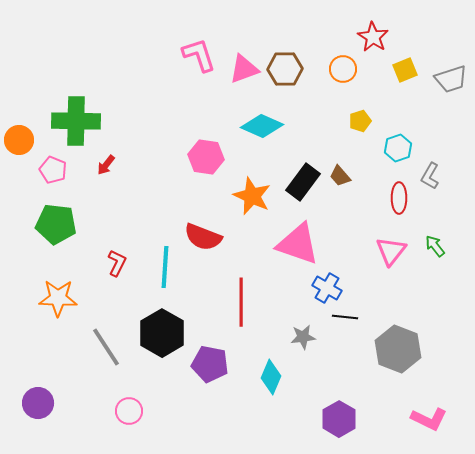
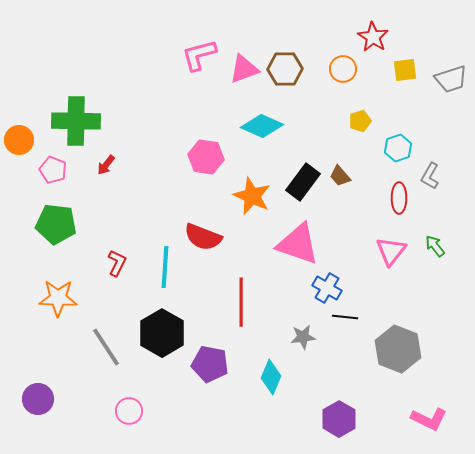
pink L-shape at (199, 55): rotated 87 degrees counterclockwise
yellow square at (405, 70): rotated 15 degrees clockwise
purple circle at (38, 403): moved 4 px up
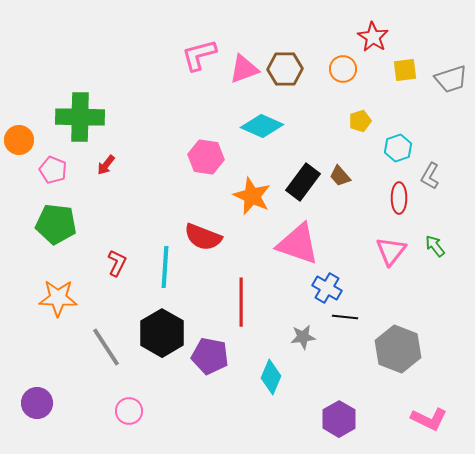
green cross at (76, 121): moved 4 px right, 4 px up
purple pentagon at (210, 364): moved 8 px up
purple circle at (38, 399): moved 1 px left, 4 px down
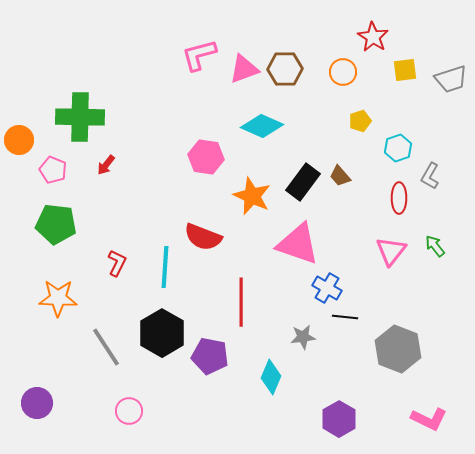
orange circle at (343, 69): moved 3 px down
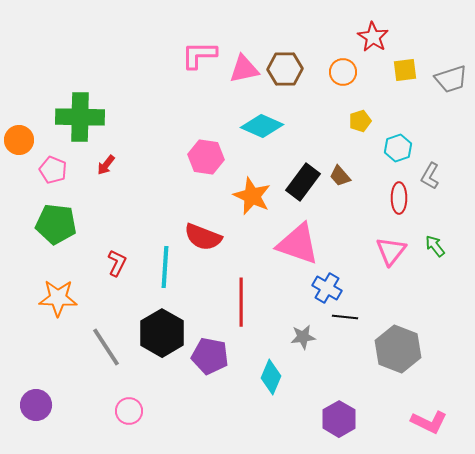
pink L-shape at (199, 55): rotated 15 degrees clockwise
pink triangle at (244, 69): rotated 8 degrees clockwise
purple circle at (37, 403): moved 1 px left, 2 px down
pink L-shape at (429, 419): moved 3 px down
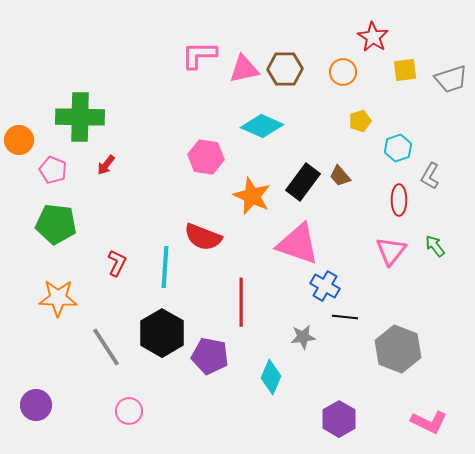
red ellipse at (399, 198): moved 2 px down
blue cross at (327, 288): moved 2 px left, 2 px up
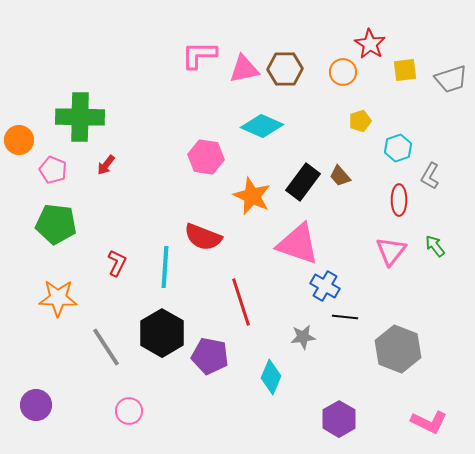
red star at (373, 37): moved 3 px left, 7 px down
red line at (241, 302): rotated 18 degrees counterclockwise
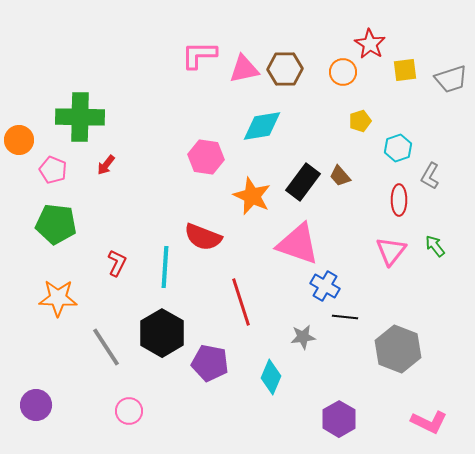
cyan diamond at (262, 126): rotated 33 degrees counterclockwise
purple pentagon at (210, 356): moved 7 px down
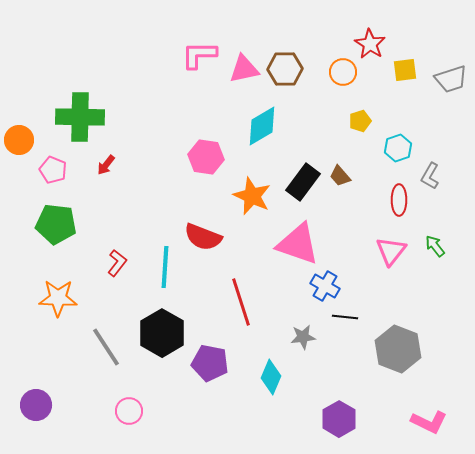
cyan diamond at (262, 126): rotated 21 degrees counterclockwise
red L-shape at (117, 263): rotated 12 degrees clockwise
